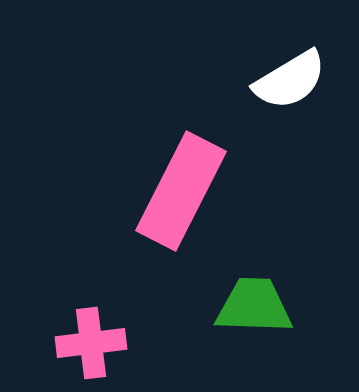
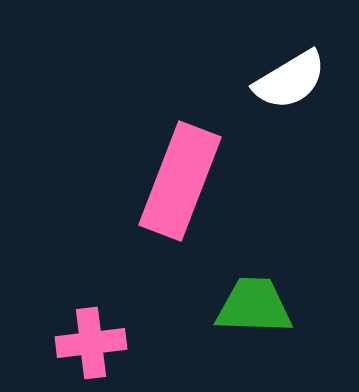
pink rectangle: moved 1 px left, 10 px up; rotated 6 degrees counterclockwise
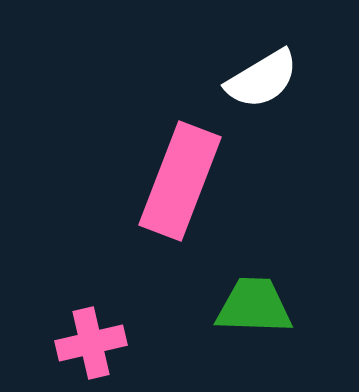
white semicircle: moved 28 px left, 1 px up
pink cross: rotated 6 degrees counterclockwise
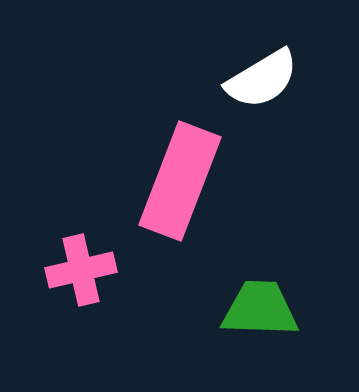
green trapezoid: moved 6 px right, 3 px down
pink cross: moved 10 px left, 73 px up
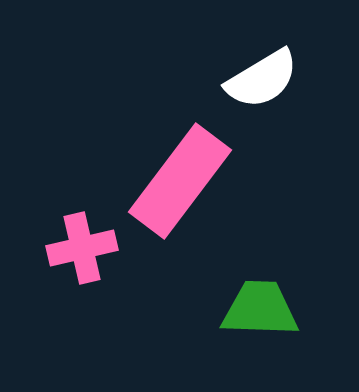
pink rectangle: rotated 16 degrees clockwise
pink cross: moved 1 px right, 22 px up
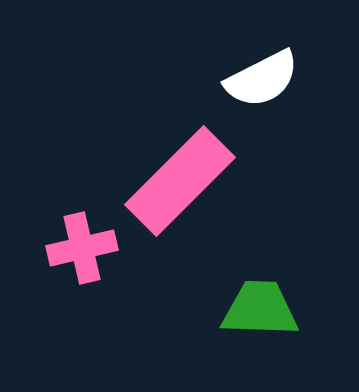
white semicircle: rotated 4 degrees clockwise
pink rectangle: rotated 8 degrees clockwise
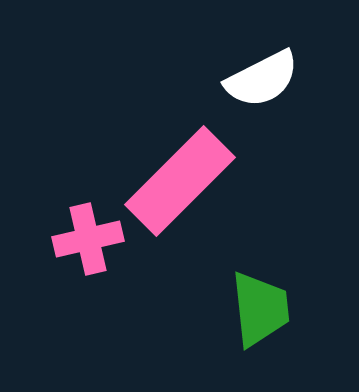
pink cross: moved 6 px right, 9 px up
green trapezoid: rotated 82 degrees clockwise
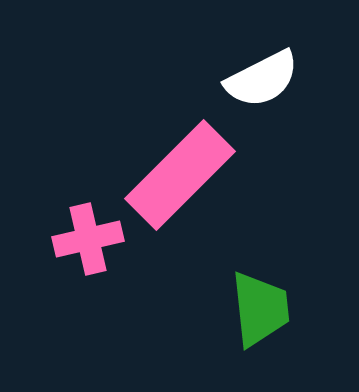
pink rectangle: moved 6 px up
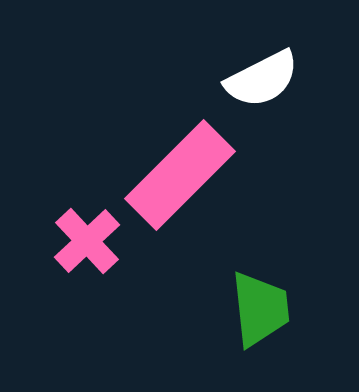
pink cross: moved 1 px left, 2 px down; rotated 30 degrees counterclockwise
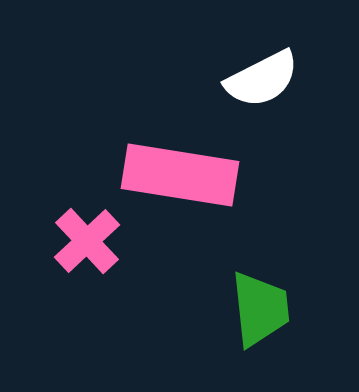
pink rectangle: rotated 54 degrees clockwise
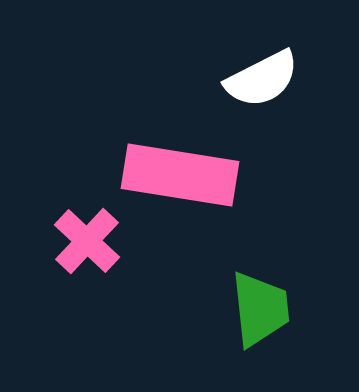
pink cross: rotated 4 degrees counterclockwise
